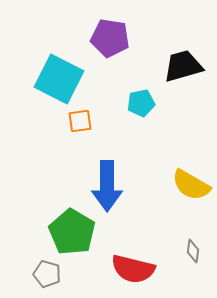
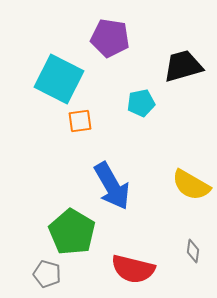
blue arrow: moved 5 px right; rotated 30 degrees counterclockwise
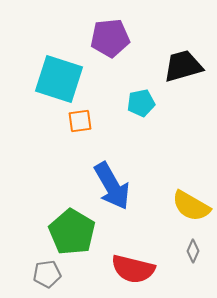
purple pentagon: rotated 15 degrees counterclockwise
cyan square: rotated 9 degrees counterclockwise
yellow semicircle: moved 21 px down
gray diamond: rotated 15 degrees clockwise
gray pentagon: rotated 24 degrees counterclockwise
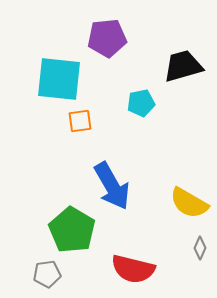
purple pentagon: moved 3 px left
cyan square: rotated 12 degrees counterclockwise
yellow semicircle: moved 2 px left, 3 px up
green pentagon: moved 2 px up
gray diamond: moved 7 px right, 3 px up
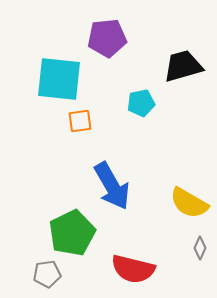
green pentagon: moved 3 px down; rotated 15 degrees clockwise
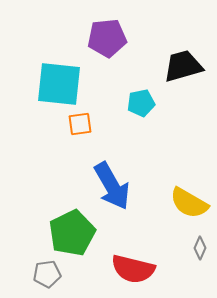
cyan square: moved 5 px down
orange square: moved 3 px down
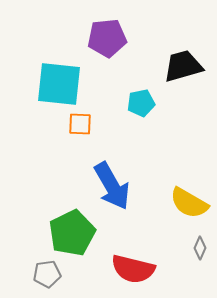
orange square: rotated 10 degrees clockwise
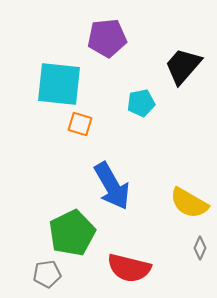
black trapezoid: rotated 33 degrees counterclockwise
orange square: rotated 15 degrees clockwise
red semicircle: moved 4 px left, 1 px up
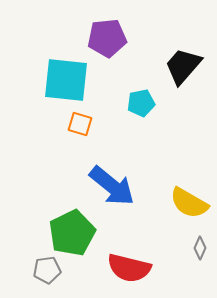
cyan square: moved 7 px right, 4 px up
blue arrow: rotated 21 degrees counterclockwise
gray pentagon: moved 4 px up
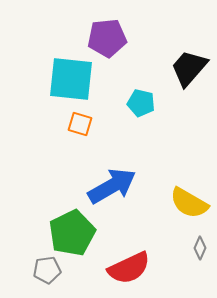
black trapezoid: moved 6 px right, 2 px down
cyan square: moved 5 px right, 1 px up
cyan pentagon: rotated 24 degrees clockwise
blue arrow: rotated 69 degrees counterclockwise
red semicircle: rotated 39 degrees counterclockwise
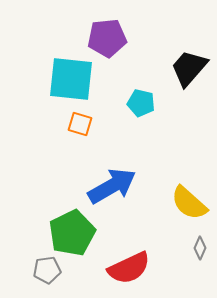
yellow semicircle: rotated 12 degrees clockwise
